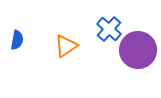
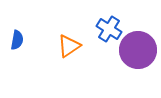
blue cross: rotated 10 degrees counterclockwise
orange triangle: moved 3 px right
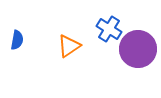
purple circle: moved 1 px up
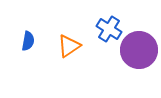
blue semicircle: moved 11 px right, 1 px down
purple circle: moved 1 px right, 1 px down
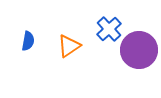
blue cross: rotated 15 degrees clockwise
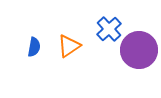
blue semicircle: moved 6 px right, 6 px down
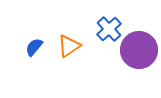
blue semicircle: rotated 150 degrees counterclockwise
